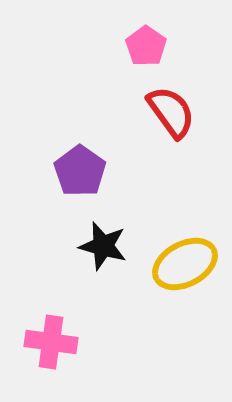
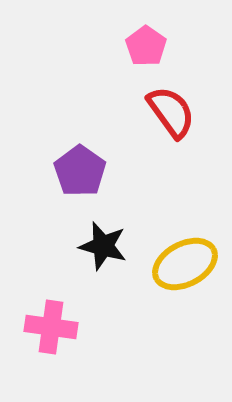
pink cross: moved 15 px up
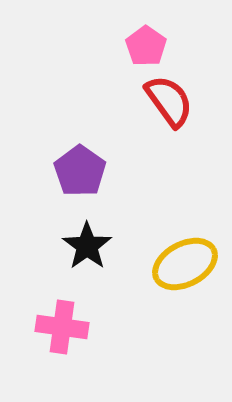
red semicircle: moved 2 px left, 11 px up
black star: moved 16 px left; rotated 21 degrees clockwise
pink cross: moved 11 px right
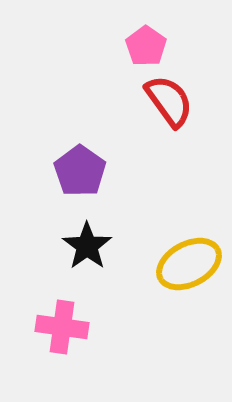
yellow ellipse: moved 4 px right
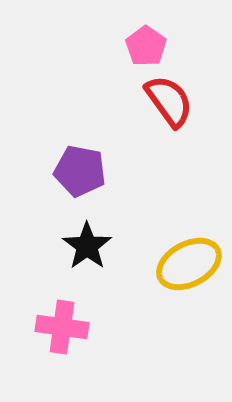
purple pentagon: rotated 24 degrees counterclockwise
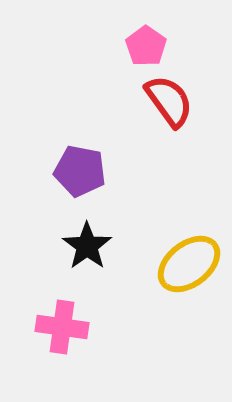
yellow ellipse: rotated 10 degrees counterclockwise
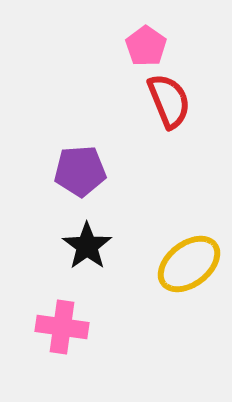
red semicircle: rotated 14 degrees clockwise
purple pentagon: rotated 15 degrees counterclockwise
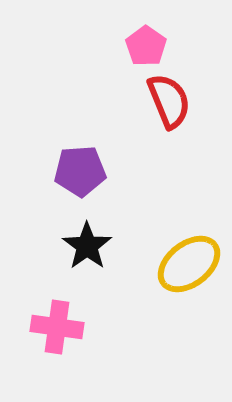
pink cross: moved 5 px left
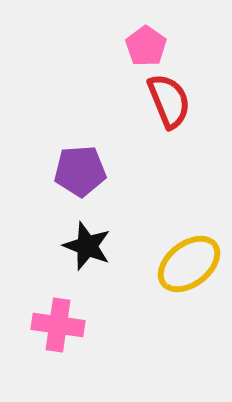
black star: rotated 15 degrees counterclockwise
pink cross: moved 1 px right, 2 px up
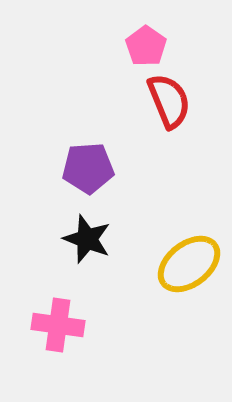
purple pentagon: moved 8 px right, 3 px up
black star: moved 7 px up
